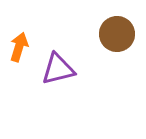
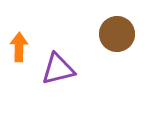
orange arrow: rotated 16 degrees counterclockwise
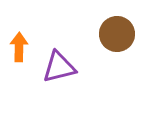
purple triangle: moved 1 px right, 2 px up
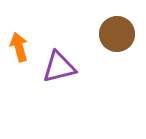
orange arrow: rotated 16 degrees counterclockwise
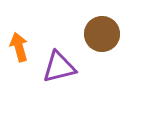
brown circle: moved 15 px left
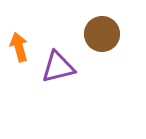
purple triangle: moved 1 px left
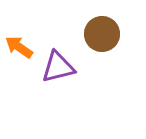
orange arrow: rotated 40 degrees counterclockwise
